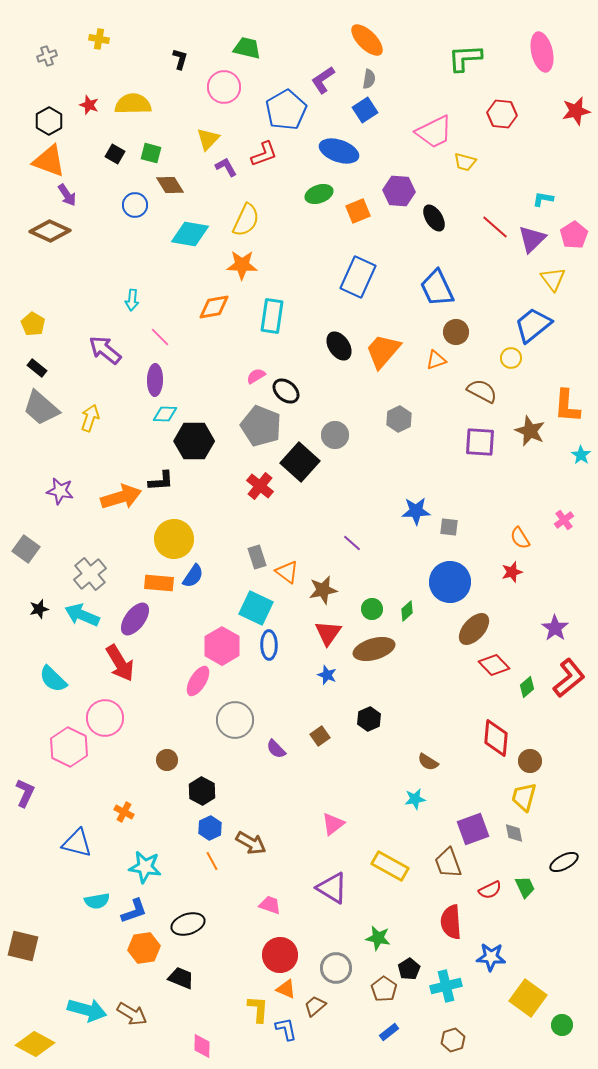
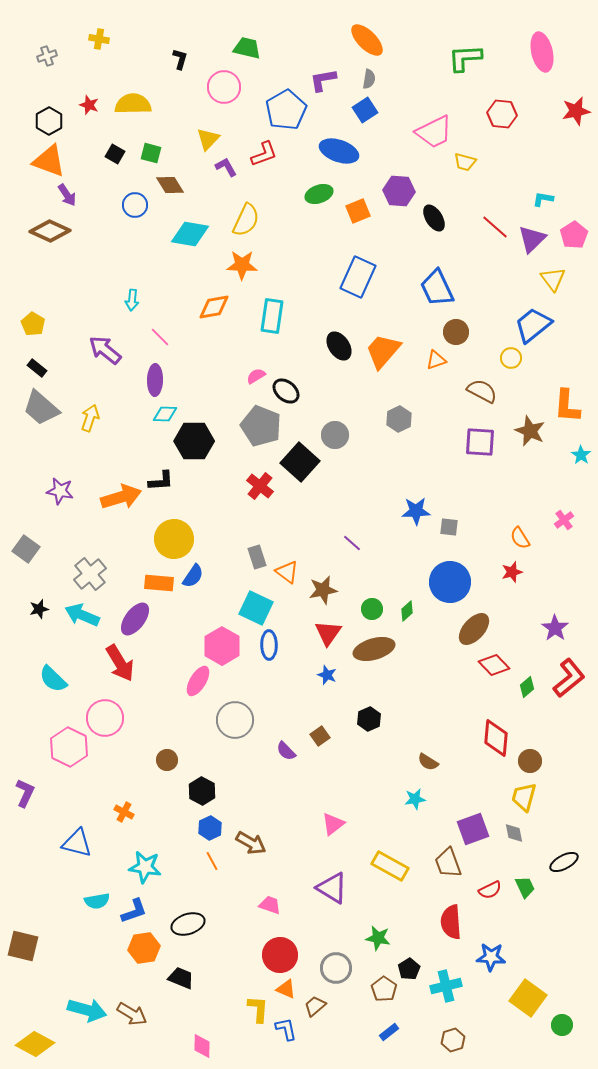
purple L-shape at (323, 80): rotated 24 degrees clockwise
purple semicircle at (276, 749): moved 10 px right, 2 px down
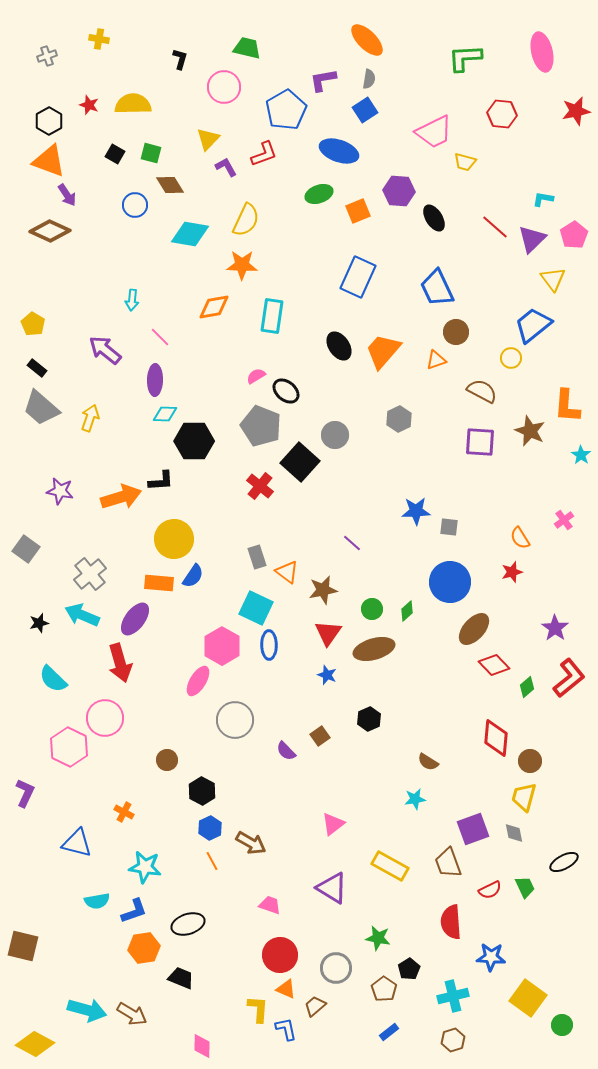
black star at (39, 609): moved 14 px down
red arrow at (120, 663): rotated 15 degrees clockwise
cyan cross at (446, 986): moved 7 px right, 10 px down
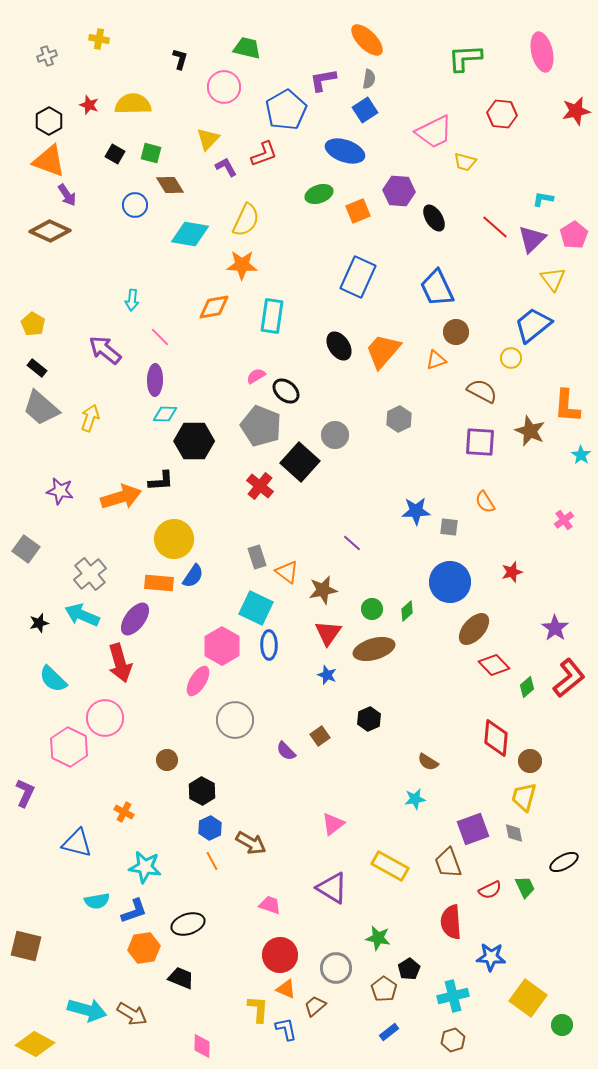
blue ellipse at (339, 151): moved 6 px right
orange semicircle at (520, 538): moved 35 px left, 36 px up
brown square at (23, 946): moved 3 px right
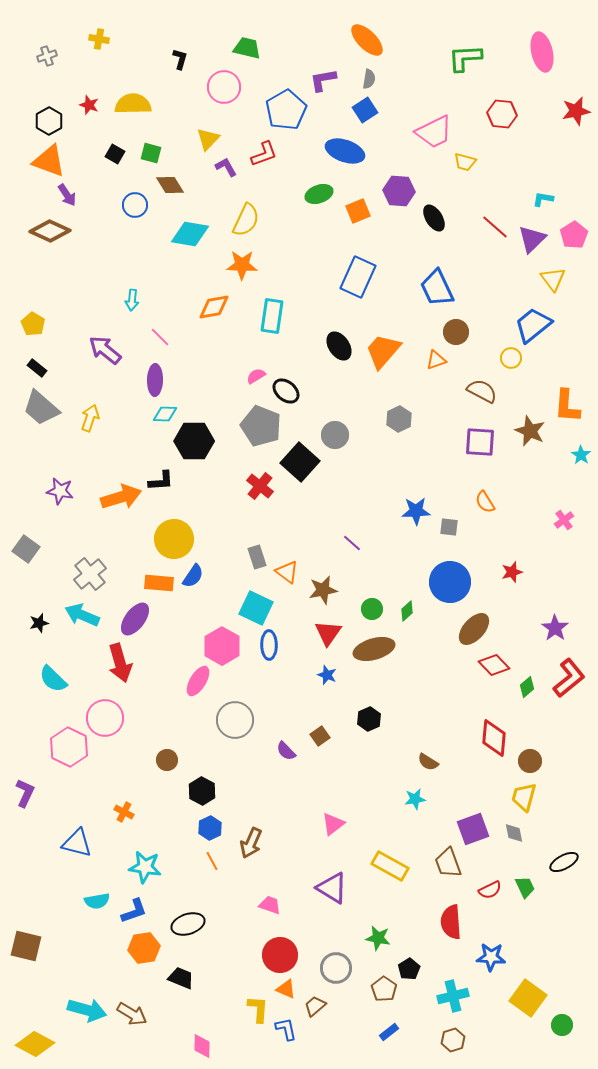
red diamond at (496, 738): moved 2 px left
brown arrow at (251, 843): rotated 84 degrees clockwise
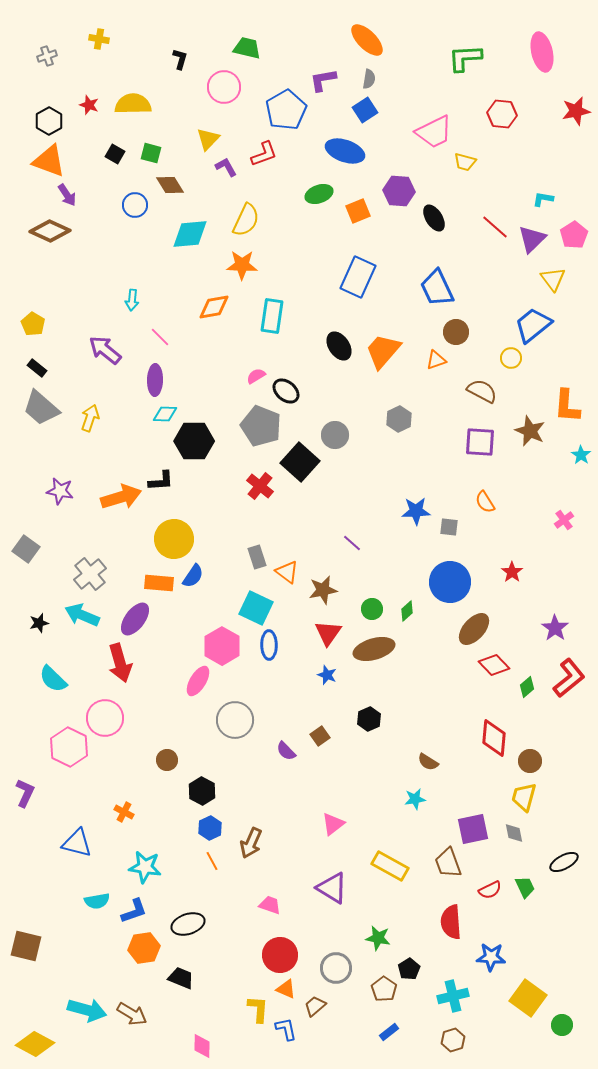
cyan diamond at (190, 234): rotated 15 degrees counterclockwise
red star at (512, 572): rotated 20 degrees counterclockwise
purple square at (473, 829): rotated 8 degrees clockwise
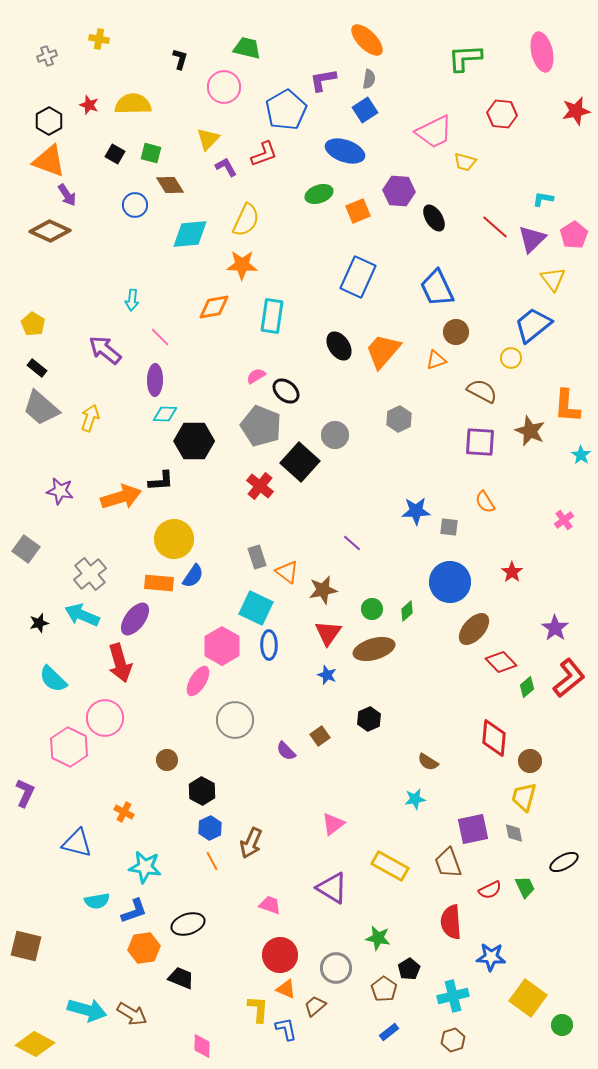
red diamond at (494, 665): moved 7 px right, 3 px up
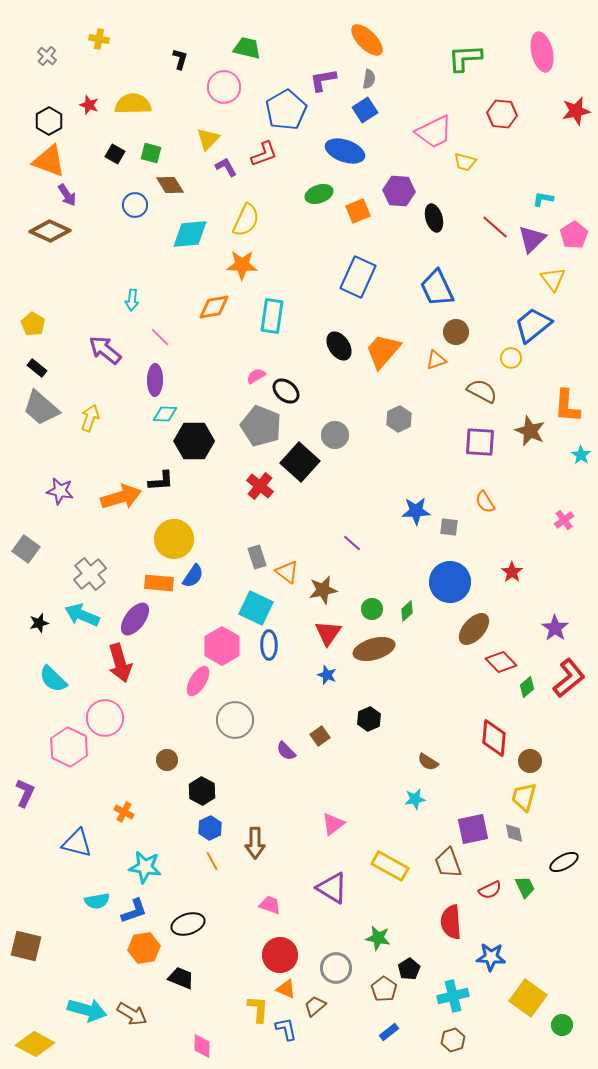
gray cross at (47, 56): rotated 30 degrees counterclockwise
black ellipse at (434, 218): rotated 16 degrees clockwise
brown arrow at (251, 843): moved 4 px right; rotated 24 degrees counterclockwise
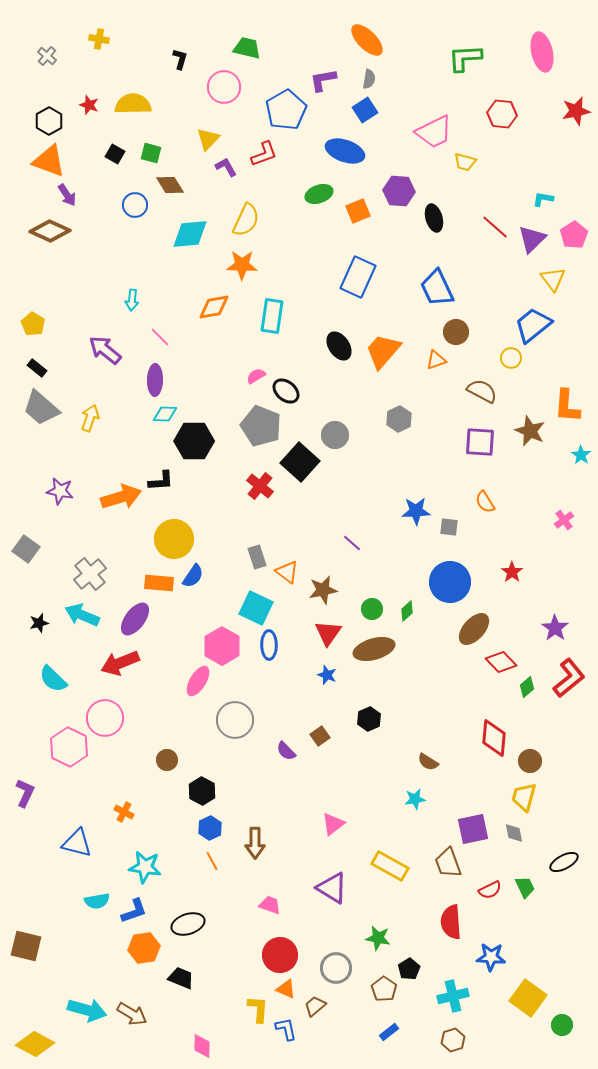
red arrow at (120, 663): rotated 84 degrees clockwise
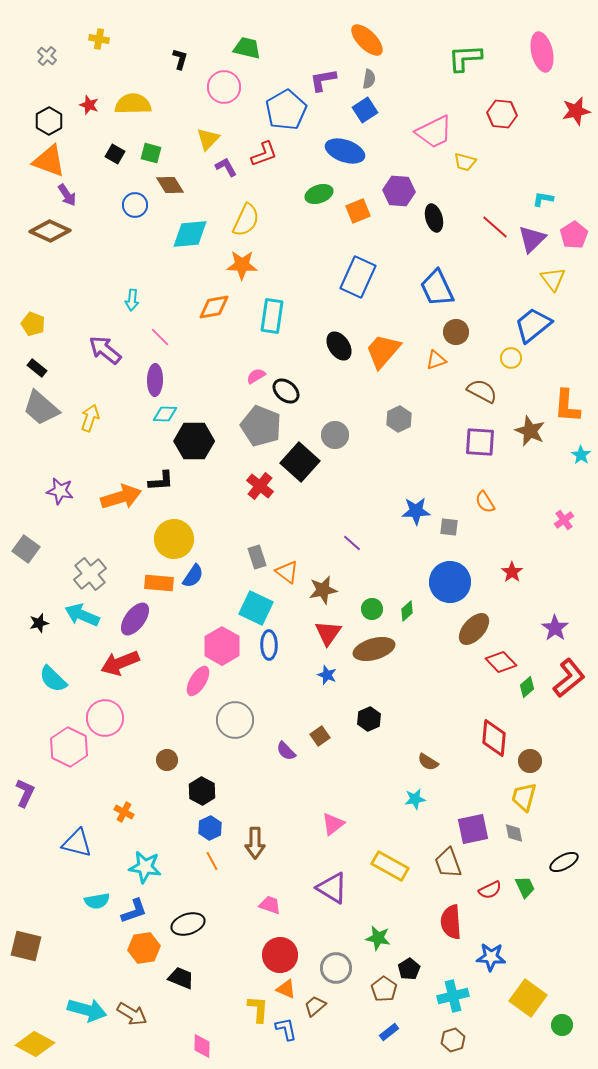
yellow pentagon at (33, 324): rotated 10 degrees counterclockwise
